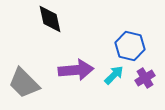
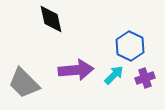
black diamond: moved 1 px right
blue hexagon: rotated 12 degrees clockwise
purple cross: rotated 12 degrees clockwise
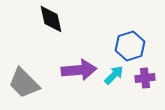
blue hexagon: rotated 16 degrees clockwise
purple arrow: moved 3 px right
purple cross: rotated 12 degrees clockwise
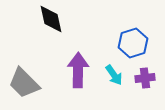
blue hexagon: moved 3 px right, 3 px up
purple arrow: moved 1 px left; rotated 84 degrees counterclockwise
cyan arrow: rotated 100 degrees clockwise
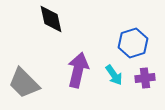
purple arrow: rotated 12 degrees clockwise
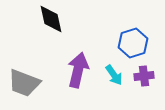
purple cross: moved 1 px left, 2 px up
gray trapezoid: rotated 24 degrees counterclockwise
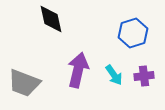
blue hexagon: moved 10 px up
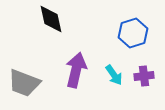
purple arrow: moved 2 px left
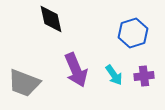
purple arrow: rotated 144 degrees clockwise
